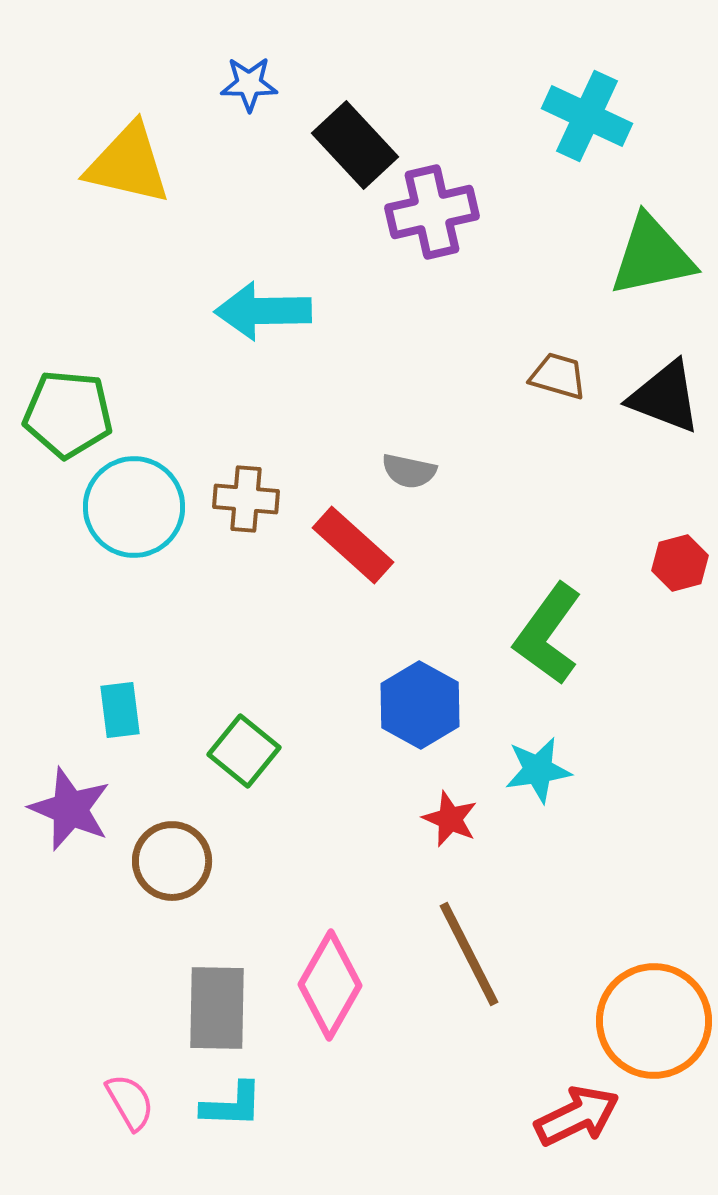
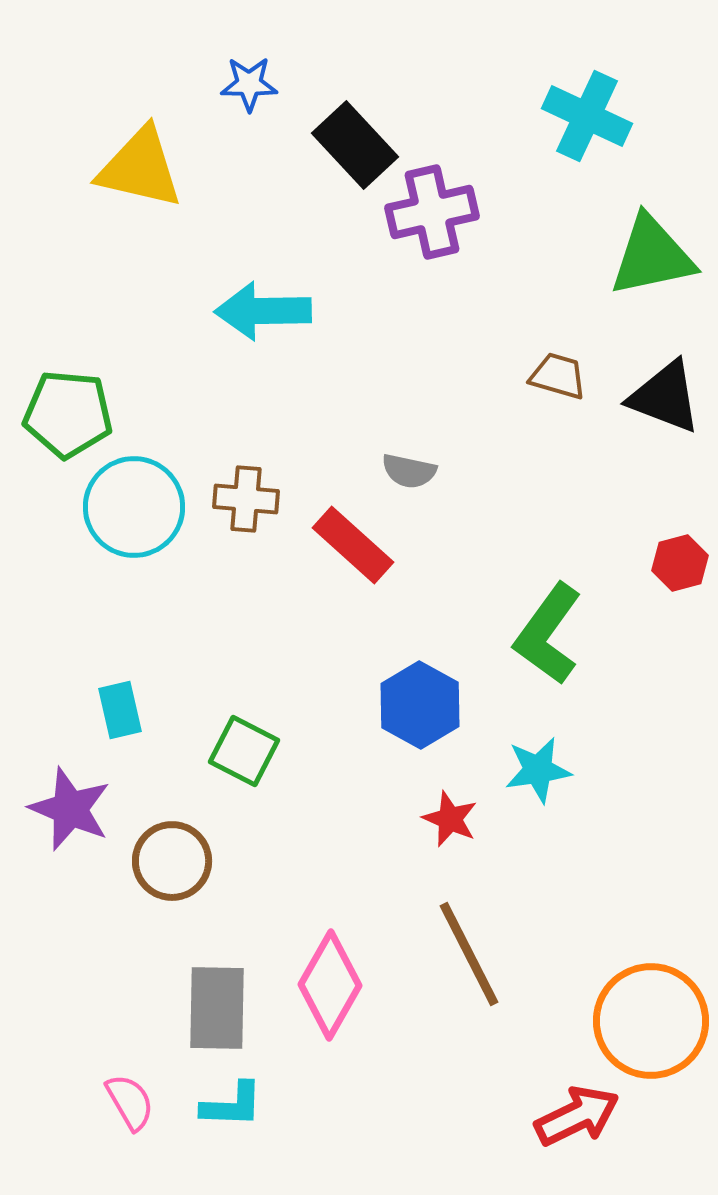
yellow triangle: moved 12 px right, 4 px down
cyan rectangle: rotated 6 degrees counterclockwise
green square: rotated 12 degrees counterclockwise
orange circle: moved 3 px left
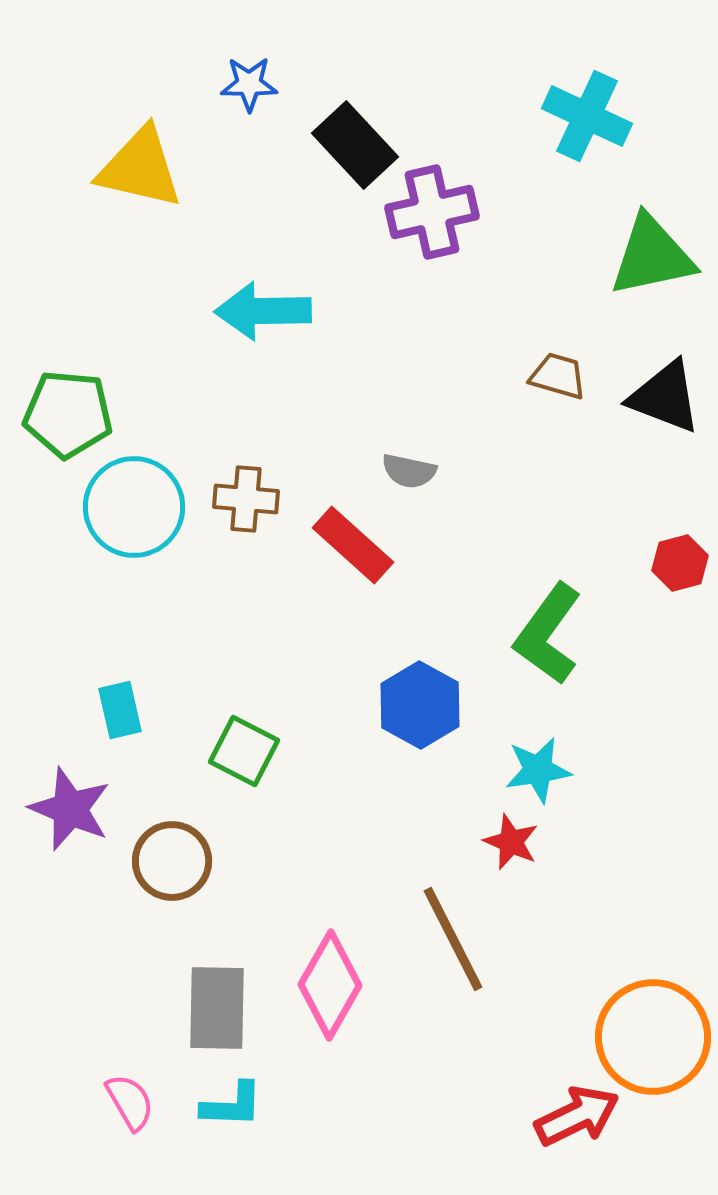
red star: moved 61 px right, 23 px down
brown line: moved 16 px left, 15 px up
orange circle: moved 2 px right, 16 px down
